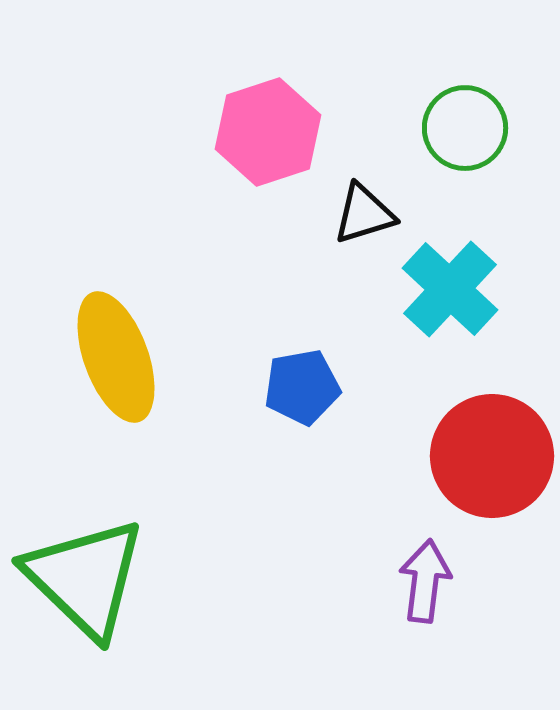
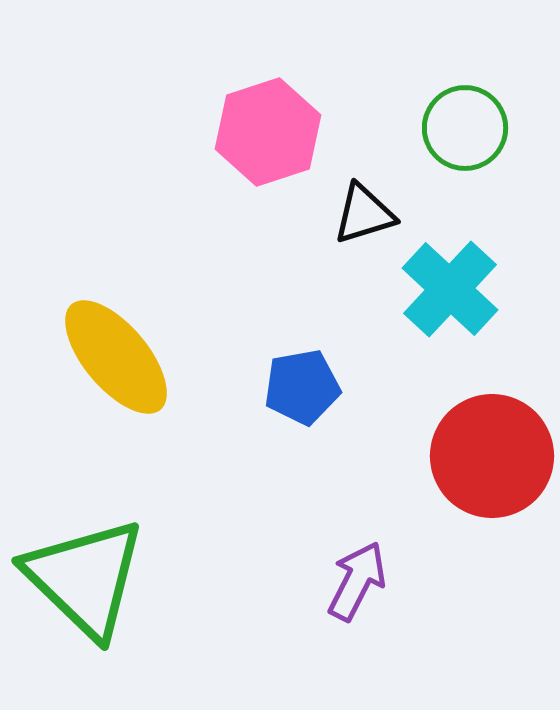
yellow ellipse: rotated 20 degrees counterclockwise
purple arrow: moved 68 px left; rotated 20 degrees clockwise
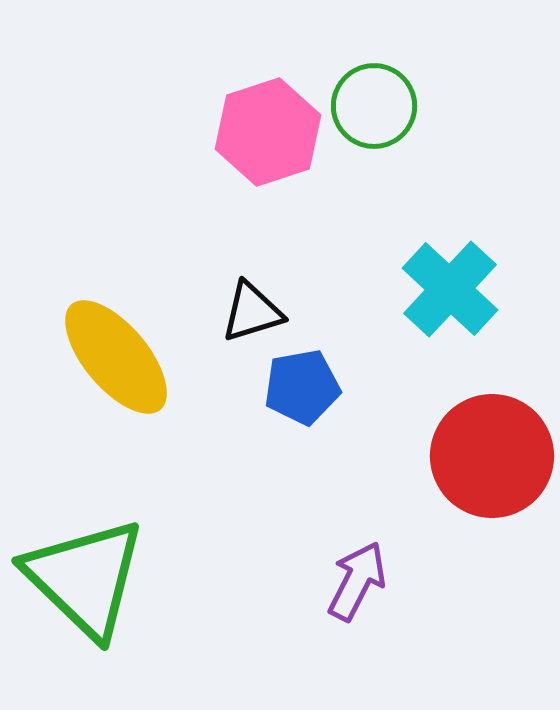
green circle: moved 91 px left, 22 px up
black triangle: moved 112 px left, 98 px down
